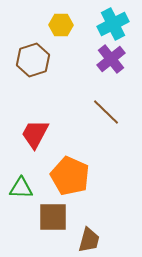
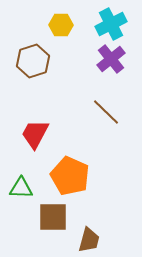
cyan cross: moved 2 px left
brown hexagon: moved 1 px down
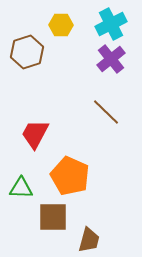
brown hexagon: moved 6 px left, 9 px up
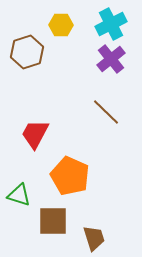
green triangle: moved 2 px left, 7 px down; rotated 15 degrees clockwise
brown square: moved 4 px down
brown trapezoid: moved 5 px right, 2 px up; rotated 32 degrees counterclockwise
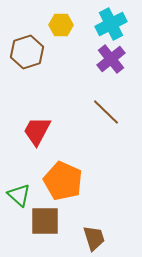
red trapezoid: moved 2 px right, 3 px up
orange pentagon: moved 7 px left, 5 px down
green triangle: rotated 25 degrees clockwise
brown square: moved 8 px left
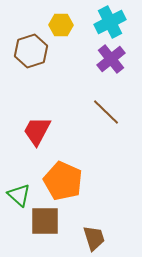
cyan cross: moved 1 px left, 2 px up
brown hexagon: moved 4 px right, 1 px up
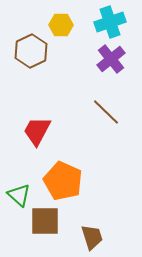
cyan cross: rotated 8 degrees clockwise
brown hexagon: rotated 8 degrees counterclockwise
brown trapezoid: moved 2 px left, 1 px up
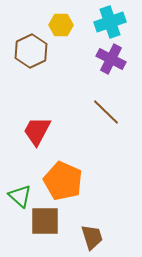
purple cross: rotated 24 degrees counterclockwise
green triangle: moved 1 px right, 1 px down
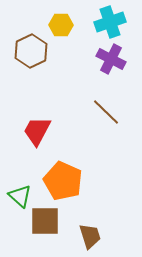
brown trapezoid: moved 2 px left, 1 px up
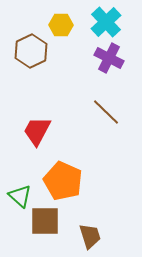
cyan cross: moved 4 px left; rotated 24 degrees counterclockwise
purple cross: moved 2 px left, 1 px up
